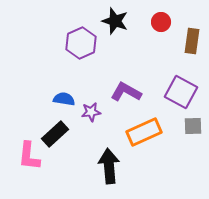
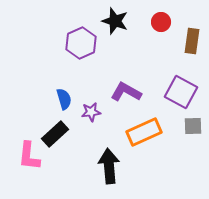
blue semicircle: rotated 65 degrees clockwise
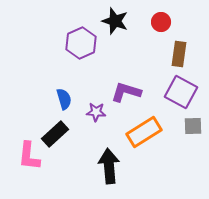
brown rectangle: moved 13 px left, 13 px down
purple L-shape: rotated 12 degrees counterclockwise
purple star: moved 5 px right; rotated 12 degrees clockwise
orange rectangle: rotated 8 degrees counterclockwise
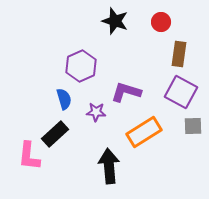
purple hexagon: moved 23 px down
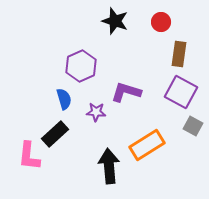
gray square: rotated 30 degrees clockwise
orange rectangle: moved 3 px right, 13 px down
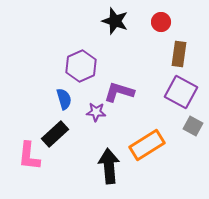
purple L-shape: moved 7 px left
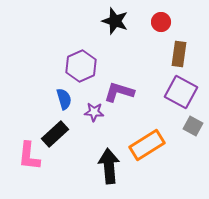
purple star: moved 2 px left
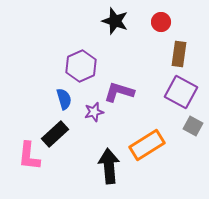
purple star: rotated 18 degrees counterclockwise
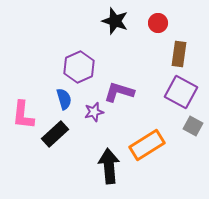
red circle: moved 3 px left, 1 px down
purple hexagon: moved 2 px left, 1 px down
pink L-shape: moved 6 px left, 41 px up
